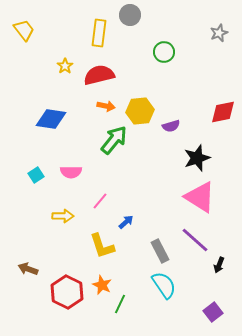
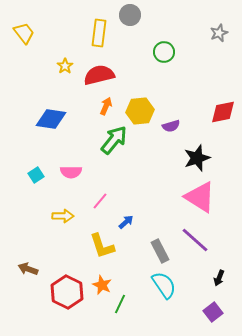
yellow trapezoid: moved 3 px down
orange arrow: rotated 78 degrees counterclockwise
black arrow: moved 13 px down
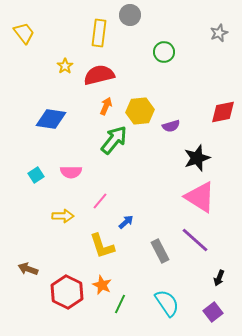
cyan semicircle: moved 3 px right, 18 px down
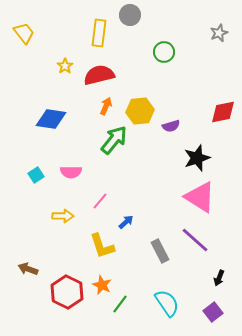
green line: rotated 12 degrees clockwise
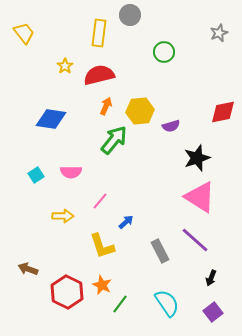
black arrow: moved 8 px left
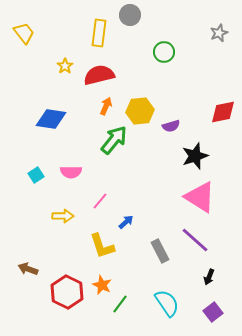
black star: moved 2 px left, 2 px up
black arrow: moved 2 px left, 1 px up
